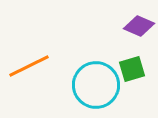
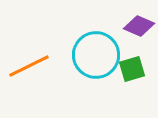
cyan circle: moved 30 px up
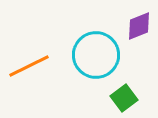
purple diamond: rotated 44 degrees counterclockwise
green square: moved 8 px left, 29 px down; rotated 20 degrees counterclockwise
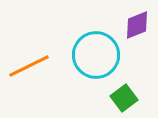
purple diamond: moved 2 px left, 1 px up
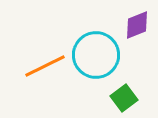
orange line: moved 16 px right
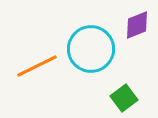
cyan circle: moved 5 px left, 6 px up
orange line: moved 8 px left
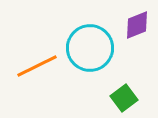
cyan circle: moved 1 px left, 1 px up
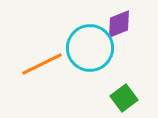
purple diamond: moved 18 px left, 1 px up
orange line: moved 5 px right, 2 px up
